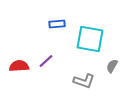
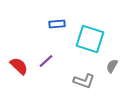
cyan square: rotated 8 degrees clockwise
red semicircle: rotated 48 degrees clockwise
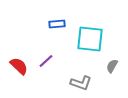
cyan square: rotated 12 degrees counterclockwise
gray L-shape: moved 3 px left, 2 px down
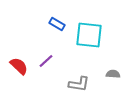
blue rectangle: rotated 35 degrees clockwise
cyan square: moved 1 px left, 4 px up
gray semicircle: moved 1 px right, 8 px down; rotated 64 degrees clockwise
gray L-shape: moved 2 px left, 1 px down; rotated 10 degrees counterclockwise
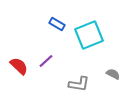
cyan square: rotated 28 degrees counterclockwise
gray semicircle: rotated 24 degrees clockwise
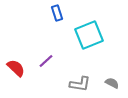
blue rectangle: moved 11 px up; rotated 42 degrees clockwise
red semicircle: moved 3 px left, 2 px down
gray semicircle: moved 1 px left, 9 px down
gray L-shape: moved 1 px right
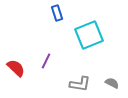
purple line: rotated 21 degrees counterclockwise
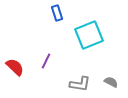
red semicircle: moved 1 px left, 1 px up
gray semicircle: moved 1 px left, 1 px up
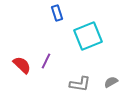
cyan square: moved 1 px left, 1 px down
red semicircle: moved 7 px right, 2 px up
gray semicircle: rotated 56 degrees counterclockwise
